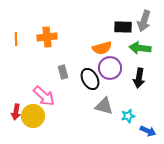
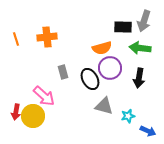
orange line: rotated 16 degrees counterclockwise
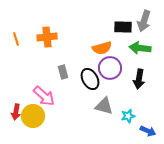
black arrow: moved 1 px down
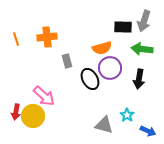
green arrow: moved 2 px right, 1 px down
gray rectangle: moved 4 px right, 11 px up
gray triangle: moved 19 px down
cyan star: moved 1 px left, 1 px up; rotated 24 degrees counterclockwise
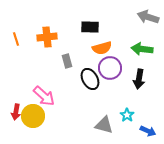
gray arrow: moved 4 px right, 4 px up; rotated 90 degrees clockwise
black rectangle: moved 33 px left
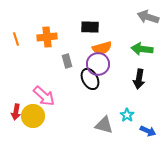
purple circle: moved 12 px left, 4 px up
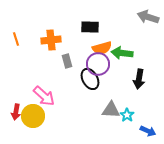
orange cross: moved 4 px right, 3 px down
green arrow: moved 20 px left, 4 px down
gray triangle: moved 7 px right, 15 px up; rotated 12 degrees counterclockwise
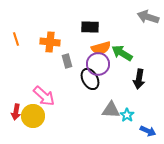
orange cross: moved 1 px left, 2 px down; rotated 12 degrees clockwise
orange semicircle: moved 1 px left
green arrow: rotated 25 degrees clockwise
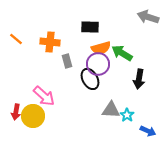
orange line: rotated 32 degrees counterclockwise
